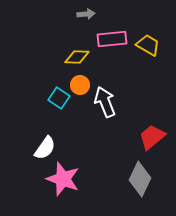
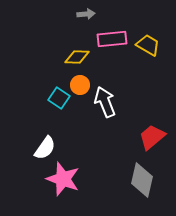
gray diamond: moved 2 px right, 1 px down; rotated 12 degrees counterclockwise
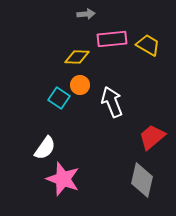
white arrow: moved 7 px right
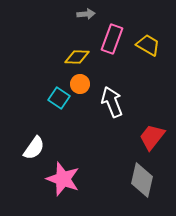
pink rectangle: rotated 64 degrees counterclockwise
orange circle: moved 1 px up
red trapezoid: rotated 12 degrees counterclockwise
white semicircle: moved 11 px left
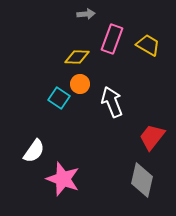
white semicircle: moved 3 px down
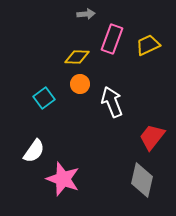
yellow trapezoid: rotated 55 degrees counterclockwise
cyan square: moved 15 px left; rotated 20 degrees clockwise
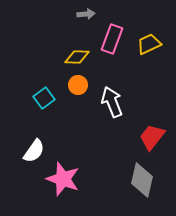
yellow trapezoid: moved 1 px right, 1 px up
orange circle: moved 2 px left, 1 px down
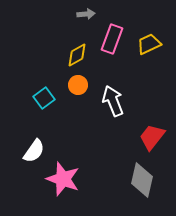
yellow diamond: moved 2 px up; rotated 30 degrees counterclockwise
white arrow: moved 1 px right, 1 px up
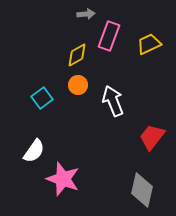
pink rectangle: moved 3 px left, 3 px up
cyan square: moved 2 px left
gray diamond: moved 10 px down
